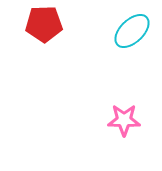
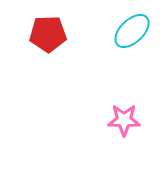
red pentagon: moved 4 px right, 10 px down
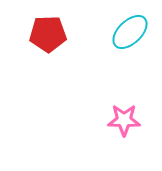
cyan ellipse: moved 2 px left, 1 px down
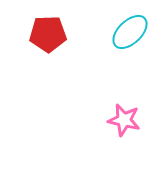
pink star: rotated 12 degrees clockwise
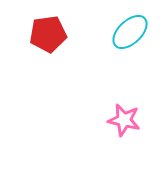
red pentagon: rotated 6 degrees counterclockwise
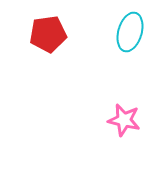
cyan ellipse: rotated 30 degrees counterclockwise
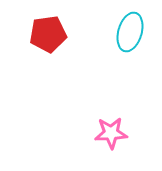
pink star: moved 13 px left, 13 px down; rotated 16 degrees counterclockwise
